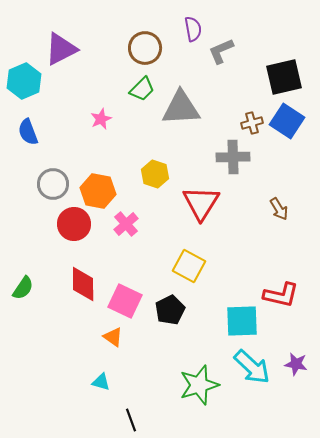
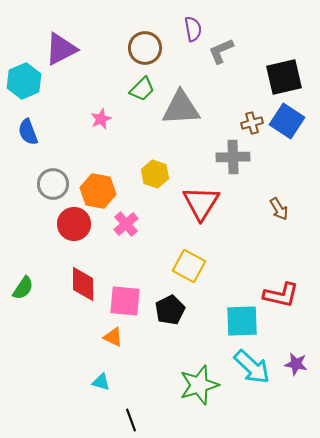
pink square: rotated 20 degrees counterclockwise
orange triangle: rotated 10 degrees counterclockwise
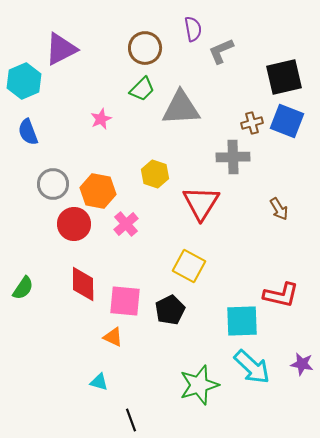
blue square: rotated 12 degrees counterclockwise
purple star: moved 6 px right
cyan triangle: moved 2 px left
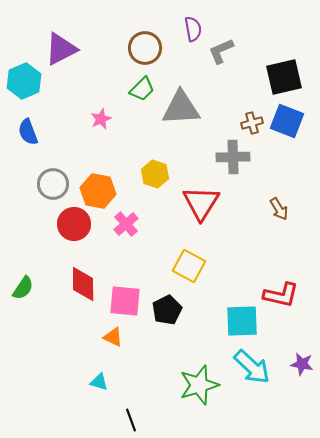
black pentagon: moved 3 px left
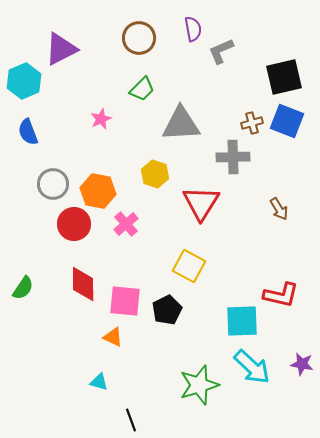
brown circle: moved 6 px left, 10 px up
gray triangle: moved 16 px down
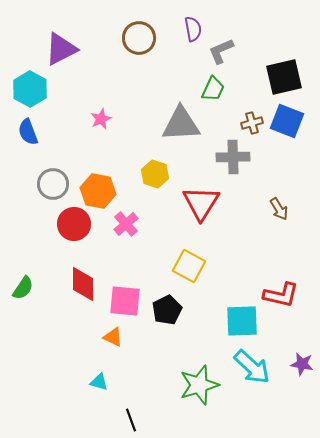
cyan hexagon: moved 6 px right, 8 px down; rotated 8 degrees counterclockwise
green trapezoid: moved 71 px right; rotated 20 degrees counterclockwise
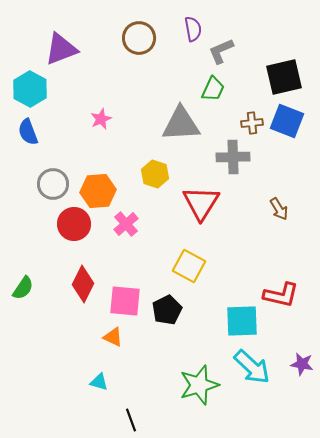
purple triangle: rotated 6 degrees clockwise
brown cross: rotated 10 degrees clockwise
orange hexagon: rotated 16 degrees counterclockwise
red diamond: rotated 27 degrees clockwise
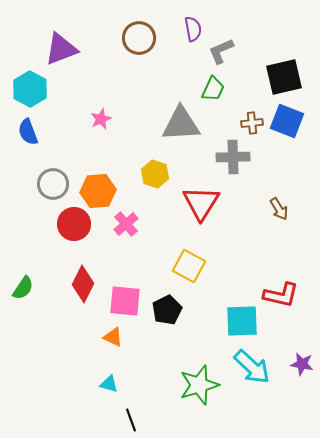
cyan triangle: moved 10 px right, 2 px down
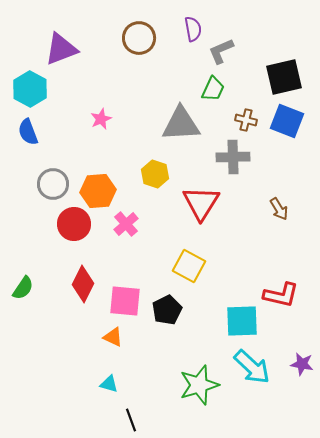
brown cross: moved 6 px left, 3 px up; rotated 20 degrees clockwise
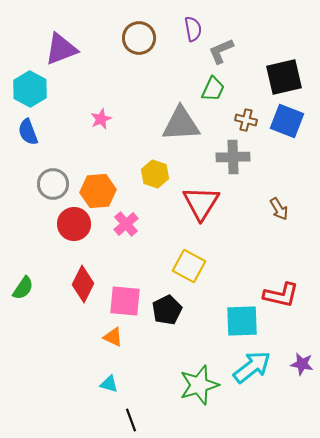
cyan arrow: rotated 81 degrees counterclockwise
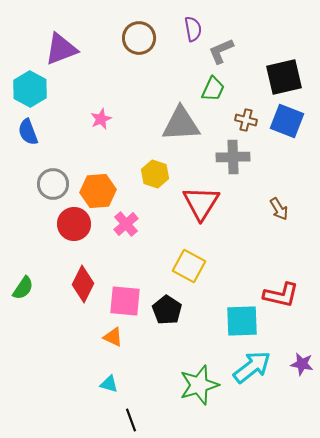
black pentagon: rotated 12 degrees counterclockwise
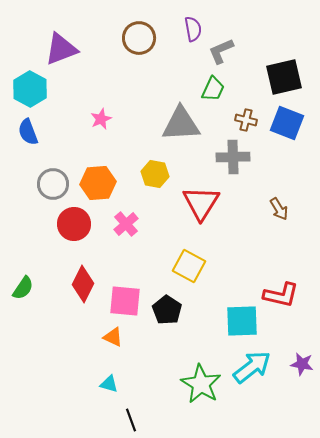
blue square: moved 2 px down
yellow hexagon: rotated 8 degrees counterclockwise
orange hexagon: moved 8 px up
green star: moved 2 px right, 1 px up; rotated 24 degrees counterclockwise
